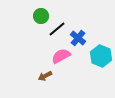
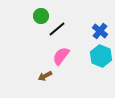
blue cross: moved 22 px right, 7 px up
pink semicircle: rotated 24 degrees counterclockwise
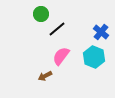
green circle: moved 2 px up
blue cross: moved 1 px right, 1 px down
cyan hexagon: moved 7 px left, 1 px down
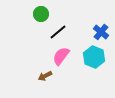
black line: moved 1 px right, 3 px down
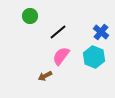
green circle: moved 11 px left, 2 px down
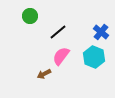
brown arrow: moved 1 px left, 2 px up
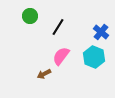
black line: moved 5 px up; rotated 18 degrees counterclockwise
